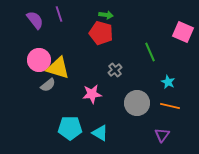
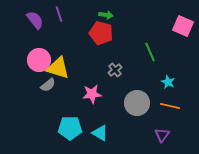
pink square: moved 6 px up
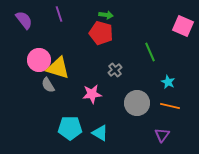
purple semicircle: moved 11 px left
gray semicircle: rotated 98 degrees clockwise
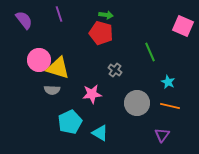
gray cross: rotated 16 degrees counterclockwise
gray semicircle: moved 4 px right, 5 px down; rotated 56 degrees counterclockwise
cyan pentagon: moved 6 px up; rotated 25 degrees counterclockwise
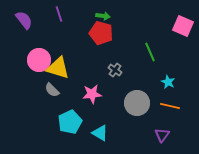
green arrow: moved 3 px left, 1 px down
gray semicircle: rotated 42 degrees clockwise
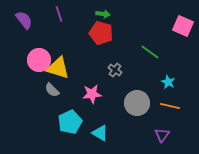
green arrow: moved 2 px up
green line: rotated 30 degrees counterclockwise
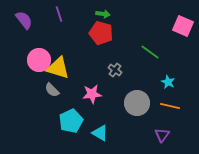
cyan pentagon: moved 1 px right, 1 px up
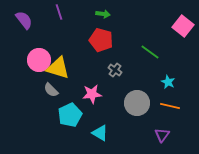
purple line: moved 2 px up
pink square: rotated 15 degrees clockwise
red pentagon: moved 7 px down
gray semicircle: moved 1 px left
cyan pentagon: moved 1 px left, 6 px up
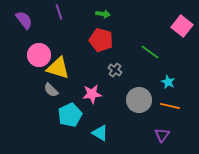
pink square: moved 1 px left
pink circle: moved 5 px up
gray circle: moved 2 px right, 3 px up
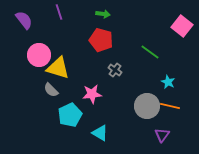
gray circle: moved 8 px right, 6 px down
